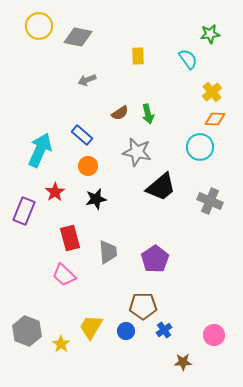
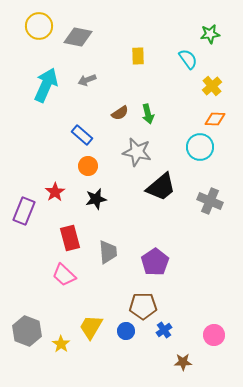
yellow cross: moved 6 px up
cyan arrow: moved 6 px right, 65 px up
purple pentagon: moved 3 px down
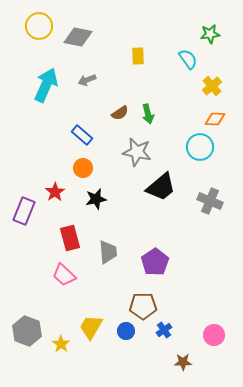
orange circle: moved 5 px left, 2 px down
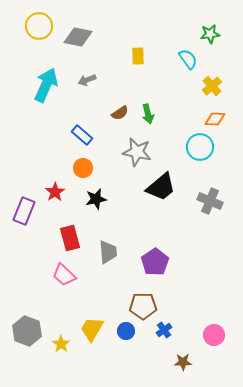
yellow trapezoid: moved 1 px right, 2 px down
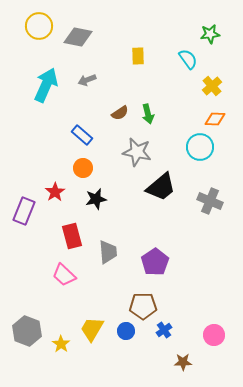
red rectangle: moved 2 px right, 2 px up
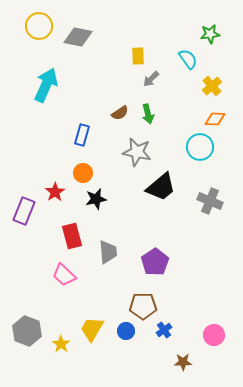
gray arrow: moved 64 px right, 1 px up; rotated 24 degrees counterclockwise
blue rectangle: rotated 65 degrees clockwise
orange circle: moved 5 px down
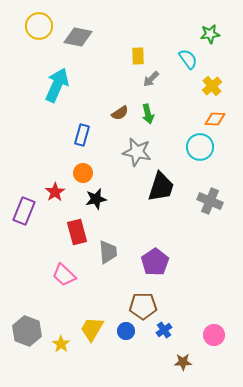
cyan arrow: moved 11 px right
black trapezoid: rotated 32 degrees counterclockwise
red rectangle: moved 5 px right, 4 px up
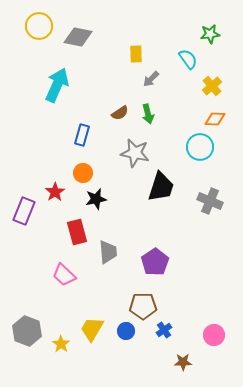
yellow rectangle: moved 2 px left, 2 px up
gray star: moved 2 px left, 1 px down
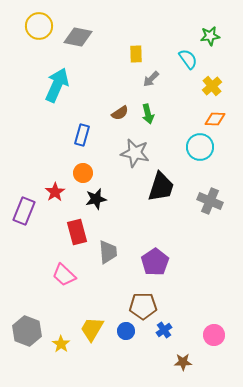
green star: moved 2 px down
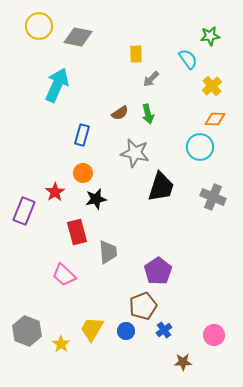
gray cross: moved 3 px right, 4 px up
purple pentagon: moved 3 px right, 9 px down
brown pentagon: rotated 20 degrees counterclockwise
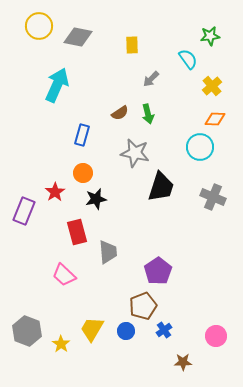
yellow rectangle: moved 4 px left, 9 px up
pink circle: moved 2 px right, 1 px down
